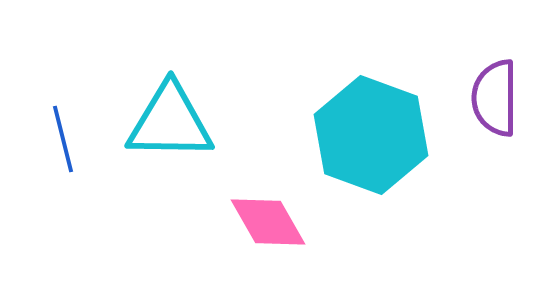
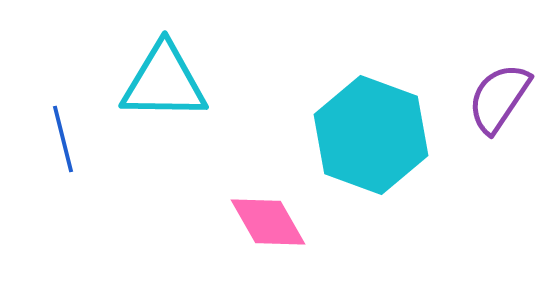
purple semicircle: moved 4 px right; rotated 34 degrees clockwise
cyan triangle: moved 6 px left, 40 px up
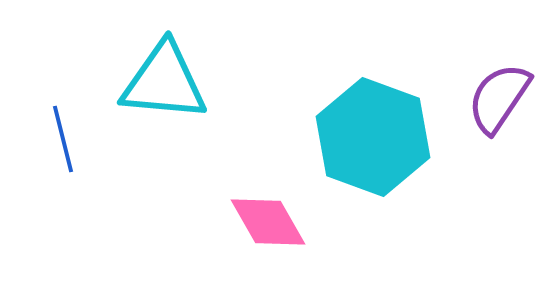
cyan triangle: rotated 4 degrees clockwise
cyan hexagon: moved 2 px right, 2 px down
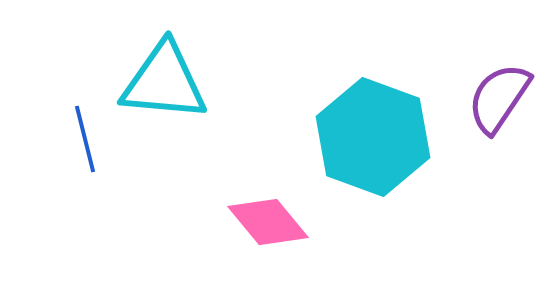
blue line: moved 22 px right
pink diamond: rotated 10 degrees counterclockwise
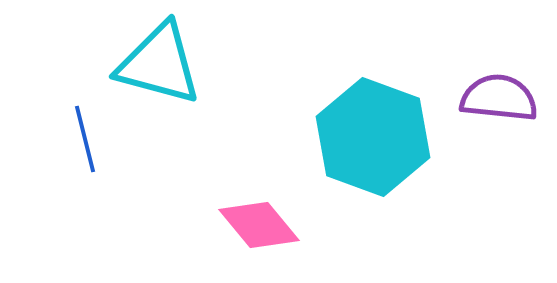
cyan triangle: moved 5 px left, 18 px up; rotated 10 degrees clockwise
purple semicircle: rotated 62 degrees clockwise
pink diamond: moved 9 px left, 3 px down
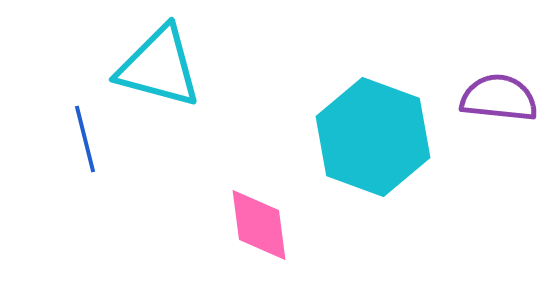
cyan triangle: moved 3 px down
pink diamond: rotated 32 degrees clockwise
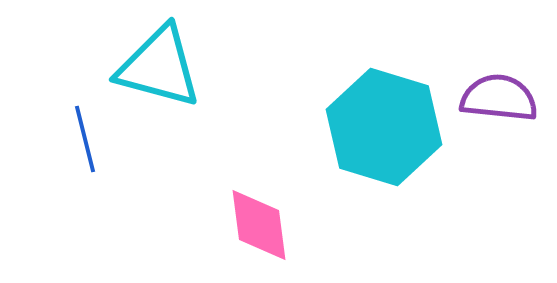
cyan hexagon: moved 11 px right, 10 px up; rotated 3 degrees counterclockwise
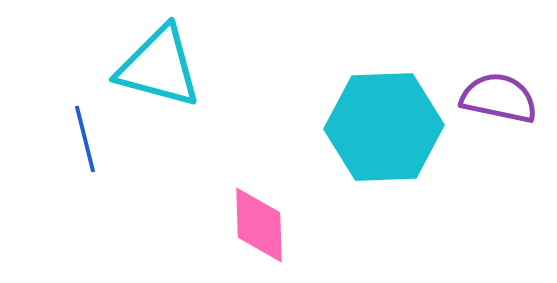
purple semicircle: rotated 6 degrees clockwise
cyan hexagon: rotated 19 degrees counterclockwise
pink diamond: rotated 6 degrees clockwise
